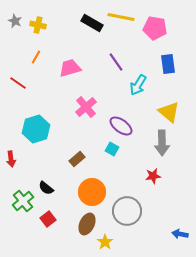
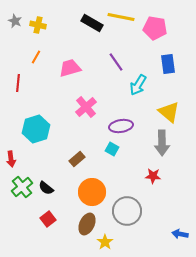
red line: rotated 60 degrees clockwise
purple ellipse: rotated 45 degrees counterclockwise
red star: rotated 14 degrees clockwise
green cross: moved 1 px left, 14 px up
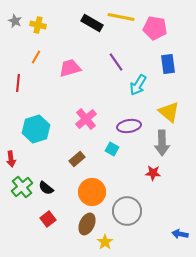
pink cross: moved 12 px down
purple ellipse: moved 8 px right
red star: moved 3 px up
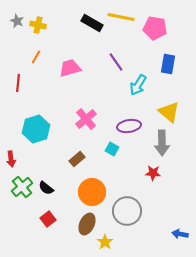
gray star: moved 2 px right
blue rectangle: rotated 18 degrees clockwise
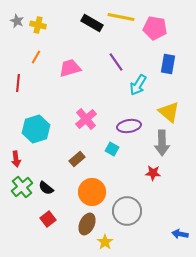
red arrow: moved 5 px right
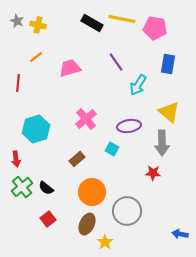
yellow line: moved 1 px right, 2 px down
orange line: rotated 24 degrees clockwise
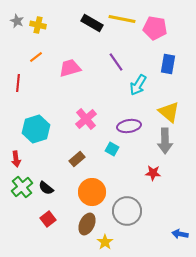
gray arrow: moved 3 px right, 2 px up
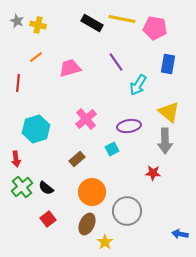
cyan square: rotated 32 degrees clockwise
